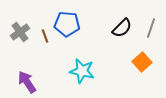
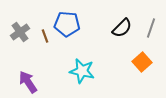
purple arrow: moved 1 px right
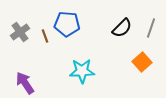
cyan star: rotated 15 degrees counterclockwise
purple arrow: moved 3 px left, 1 px down
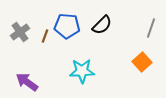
blue pentagon: moved 2 px down
black semicircle: moved 20 px left, 3 px up
brown line: rotated 40 degrees clockwise
purple arrow: moved 2 px right, 1 px up; rotated 20 degrees counterclockwise
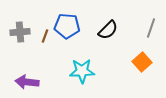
black semicircle: moved 6 px right, 5 px down
gray cross: rotated 30 degrees clockwise
purple arrow: rotated 30 degrees counterclockwise
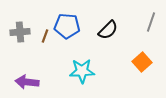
gray line: moved 6 px up
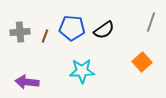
blue pentagon: moved 5 px right, 2 px down
black semicircle: moved 4 px left; rotated 10 degrees clockwise
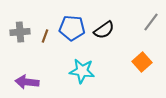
gray line: rotated 18 degrees clockwise
cyan star: rotated 10 degrees clockwise
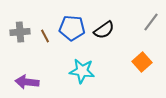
brown line: rotated 48 degrees counterclockwise
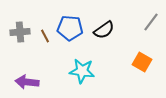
blue pentagon: moved 2 px left
orange square: rotated 18 degrees counterclockwise
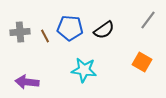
gray line: moved 3 px left, 2 px up
cyan star: moved 2 px right, 1 px up
